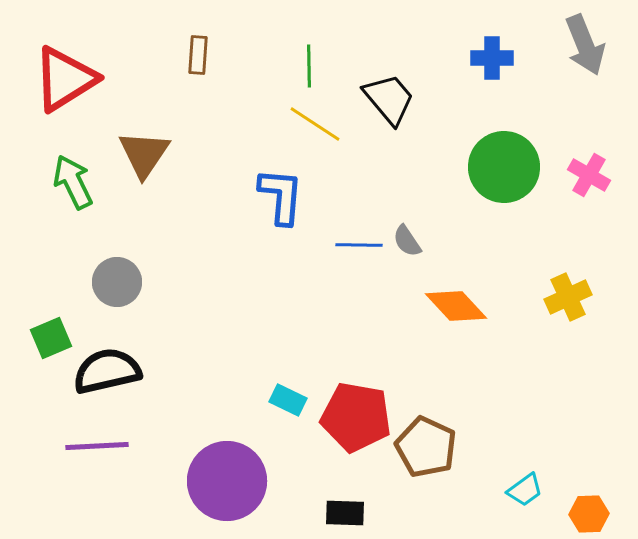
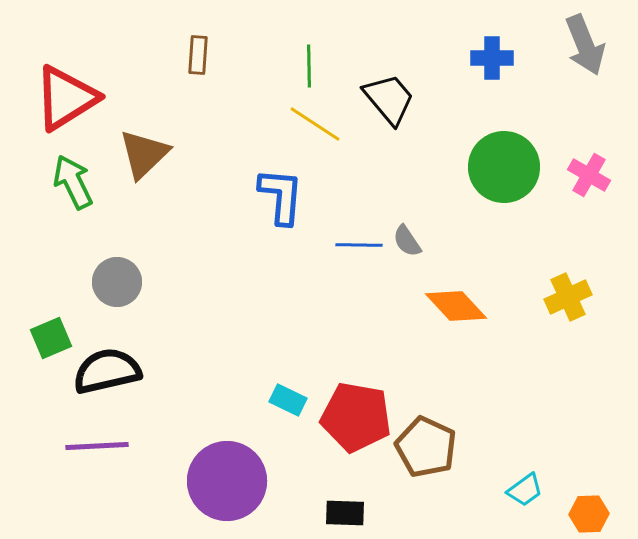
red triangle: moved 1 px right, 19 px down
brown triangle: rotated 12 degrees clockwise
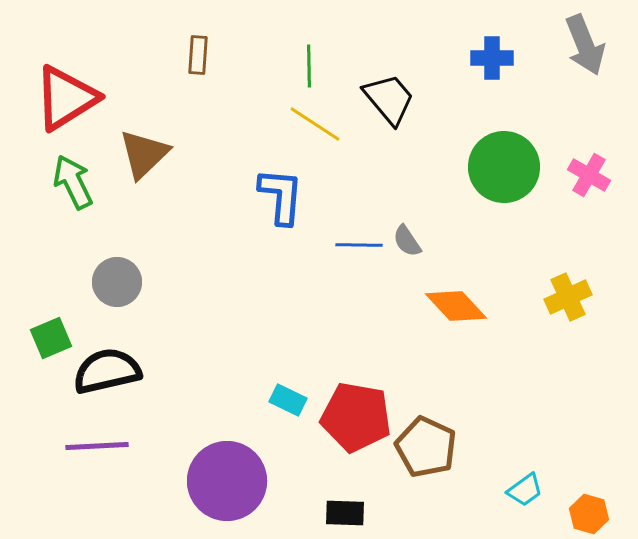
orange hexagon: rotated 18 degrees clockwise
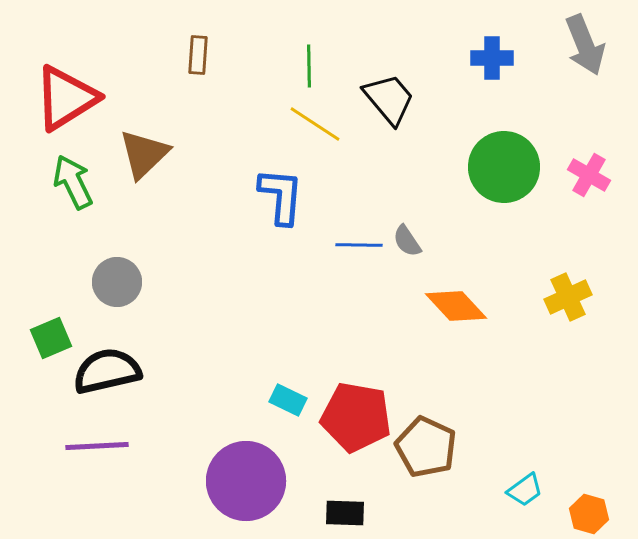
purple circle: moved 19 px right
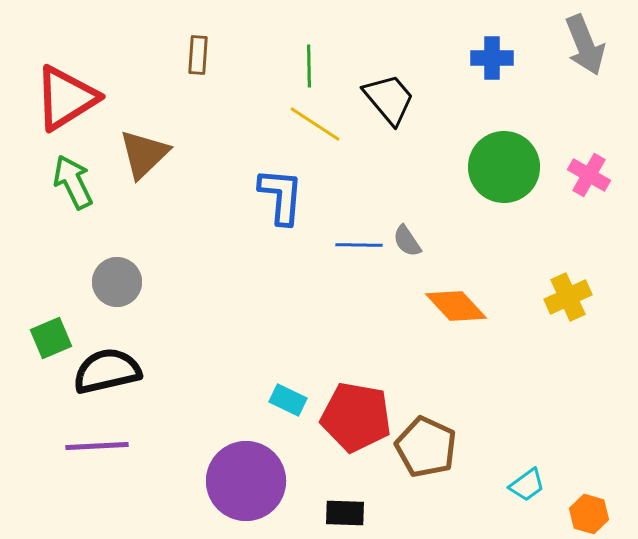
cyan trapezoid: moved 2 px right, 5 px up
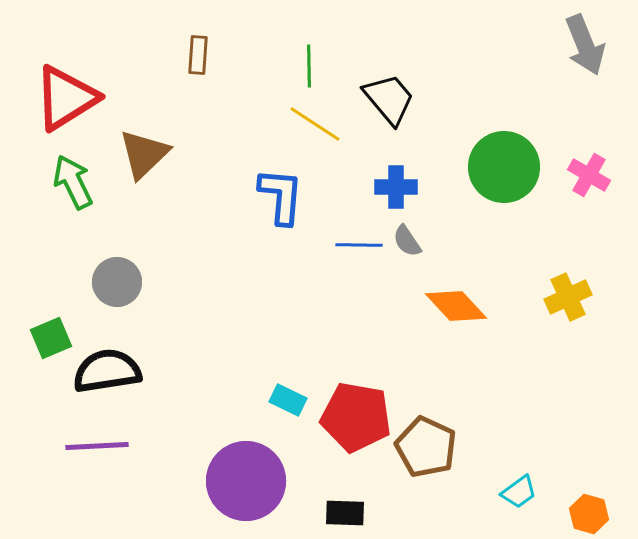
blue cross: moved 96 px left, 129 px down
black semicircle: rotated 4 degrees clockwise
cyan trapezoid: moved 8 px left, 7 px down
